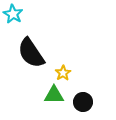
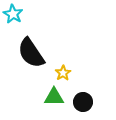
green triangle: moved 2 px down
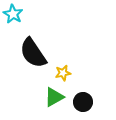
black semicircle: moved 2 px right
yellow star: rotated 21 degrees clockwise
green triangle: rotated 30 degrees counterclockwise
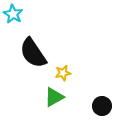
black circle: moved 19 px right, 4 px down
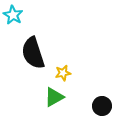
cyan star: moved 1 px down
black semicircle: rotated 16 degrees clockwise
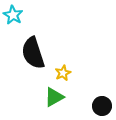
yellow star: rotated 14 degrees counterclockwise
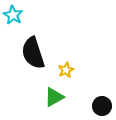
yellow star: moved 3 px right, 3 px up
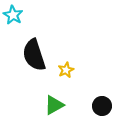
black semicircle: moved 1 px right, 2 px down
green triangle: moved 8 px down
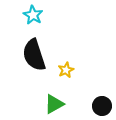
cyan star: moved 20 px right
green triangle: moved 1 px up
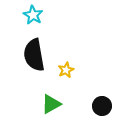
black semicircle: rotated 8 degrees clockwise
green triangle: moved 3 px left
